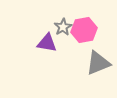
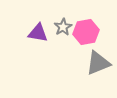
pink hexagon: moved 2 px right, 2 px down
purple triangle: moved 9 px left, 10 px up
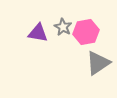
gray star: rotated 12 degrees counterclockwise
gray triangle: rotated 12 degrees counterclockwise
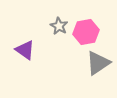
gray star: moved 4 px left, 1 px up
purple triangle: moved 13 px left, 17 px down; rotated 25 degrees clockwise
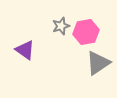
gray star: moved 2 px right; rotated 24 degrees clockwise
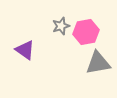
gray triangle: rotated 24 degrees clockwise
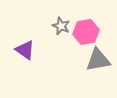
gray star: rotated 30 degrees counterclockwise
gray triangle: moved 3 px up
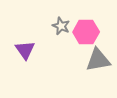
pink hexagon: rotated 10 degrees clockwise
purple triangle: rotated 20 degrees clockwise
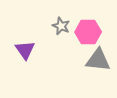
pink hexagon: moved 2 px right
gray triangle: rotated 16 degrees clockwise
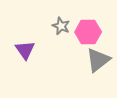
gray triangle: rotated 44 degrees counterclockwise
